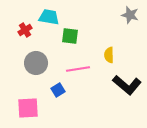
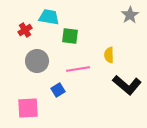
gray star: rotated 24 degrees clockwise
gray circle: moved 1 px right, 2 px up
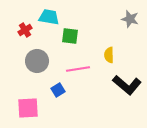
gray star: moved 4 px down; rotated 24 degrees counterclockwise
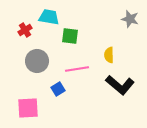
pink line: moved 1 px left
black L-shape: moved 7 px left
blue square: moved 1 px up
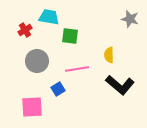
pink square: moved 4 px right, 1 px up
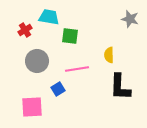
black L-shape: moved 2 px down; rotated 52 degrees clockwise
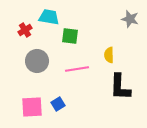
blue square: moved 15 px down
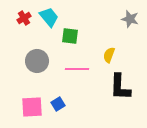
cyan trapezoid: rotated 40 degrees clockwise
red cross: moved 1 px left, 12 px up
yellow semicircle: rotated 21 degrees clockwise
pink line: rotated 10 degrees clockwise
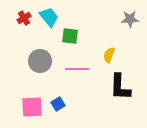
gray star: rotated 18 degrees counterclockwise
gray circle: moved 3 px right
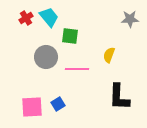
red cross: moved 2 px right
gray circle: moved 6 px right, 4 px up
black L-shape: moved 1 px left, 10 px down
